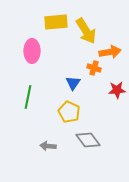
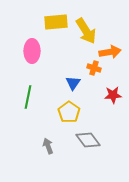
red star: moved 4 px left, 5 px down
yellow pentagon: rotated 10 degrees clockwise
gray arrow: rotated 63 degrees clockwise
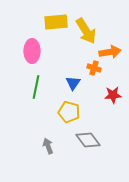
green line: moved 8 px right, 10 px up
yellow pentagon: rotated 20 degrees counterclockwise
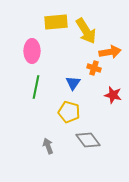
red star: rotated 18 degrees clockwise
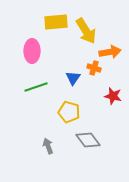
blue triangle: moved 5 px up
green line: rotated 60 degrees clockwise
red star: moved 1 px down
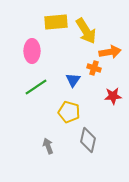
blue triangle: moved 2 px down
green line: rotated 15 degrees counterclockwise
red star: rotated 18 degrees counterclockwise
gray diamond: rotated 50 degrees clockwise
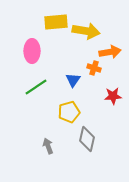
yellow arrow: rotated 48 degrees counterclockwise
yellow pentagon: rotated 30 degrees counterclockwise
gray diamond: moved 1 px left, 1 px up
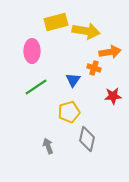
yellow rectangle: rotated 10 degrees counterclockwise
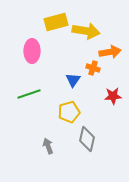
orange cross: moved 1 px left
green line: moved 7 px left, 7 px down; rotated 15 degrees clockwise
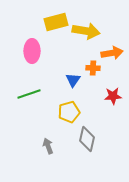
orange arrow: moved 2 px right, 1 px down
orange cross: rotated 16 degrees counterclockwise
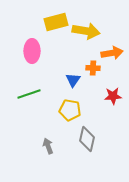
yellow pentagon: moved 1 px right, 2 px up; rotated 25 degrees clockwise
